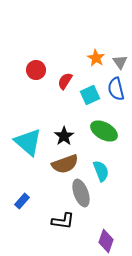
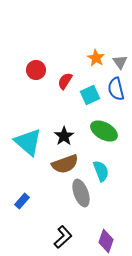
black L-shape: moved 16 px down; rotated 50 degrees counterclockwise
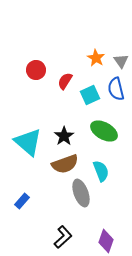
gray triangle: moved 1 px right, 1 px up
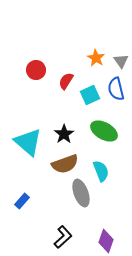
red semicircle: moved 1 px right
black star: moved 2 px up
